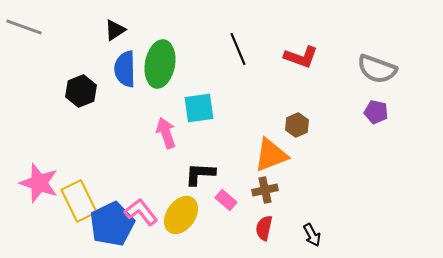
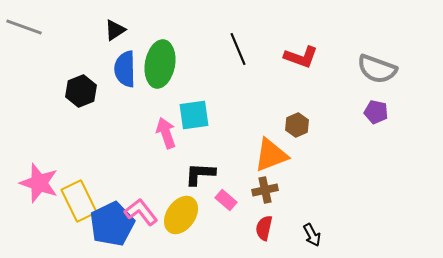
cyan square: moved 5 px left, 7 px down
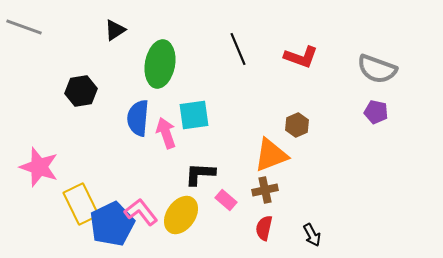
blue semicircle: moved 13 px right, 49 px down; rotated 6 degrees clockwise
black hexagon: rotated 12 degrees clockwise
pink star: moved 16 px up
yellow rectangle: moved 2 px right, 3 px down
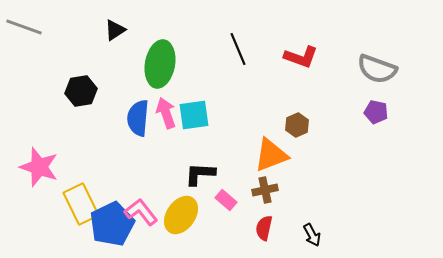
pink arrow: moved 20 px up
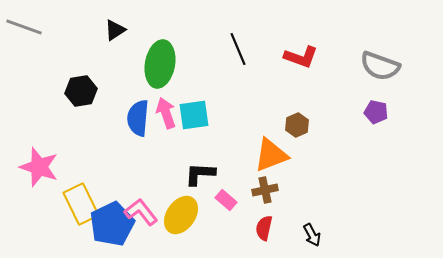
gray semicircle: moved 3 px right, 3 px up
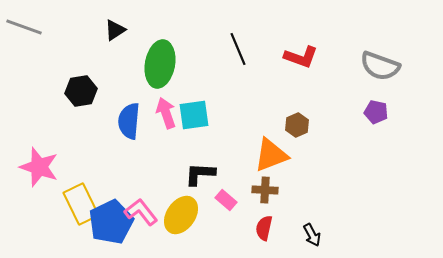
blue semicircle: moved 9 px left, 3 px down
brown cross: rotated 15 degrees clockwise
blue pentagon: moved 1 px left, 2 px up
